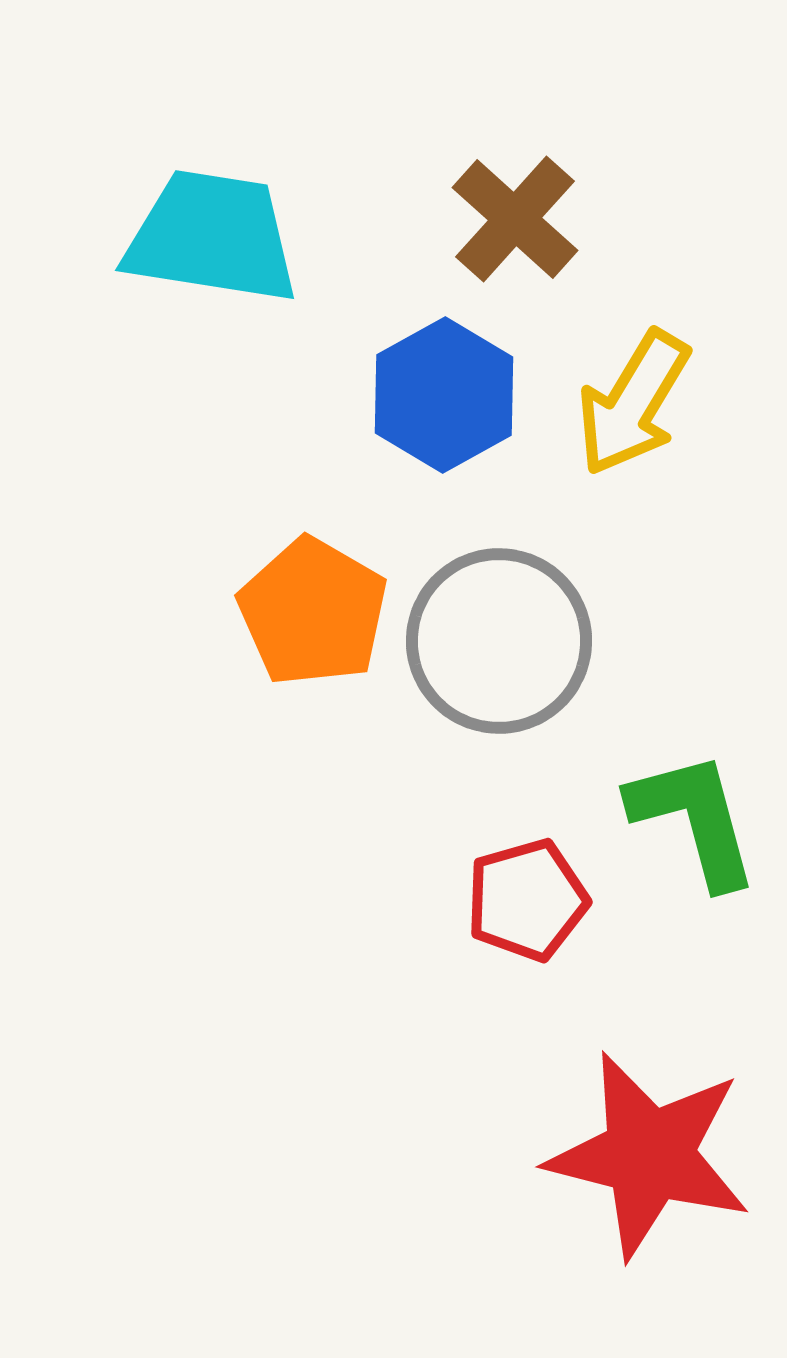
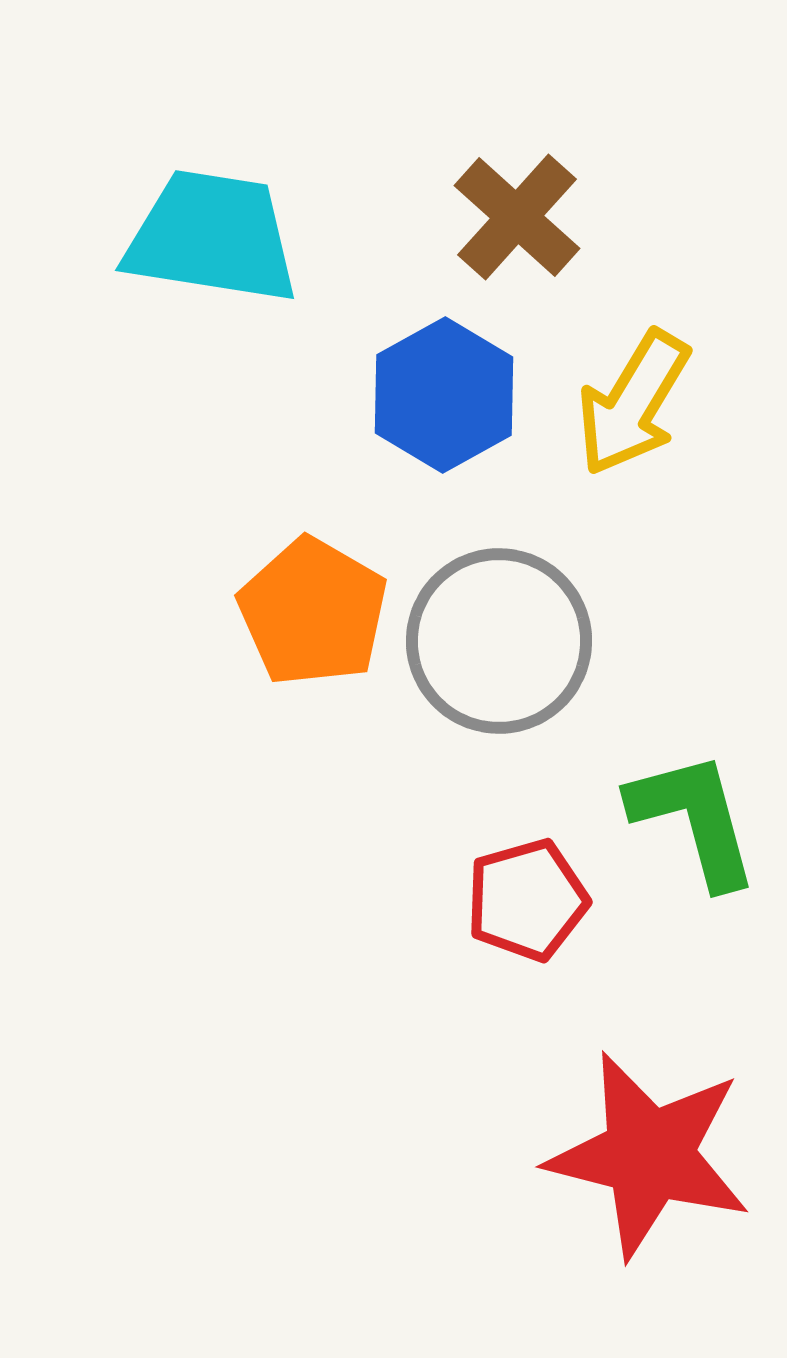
brown cross: moved 2 px right, 2 px up
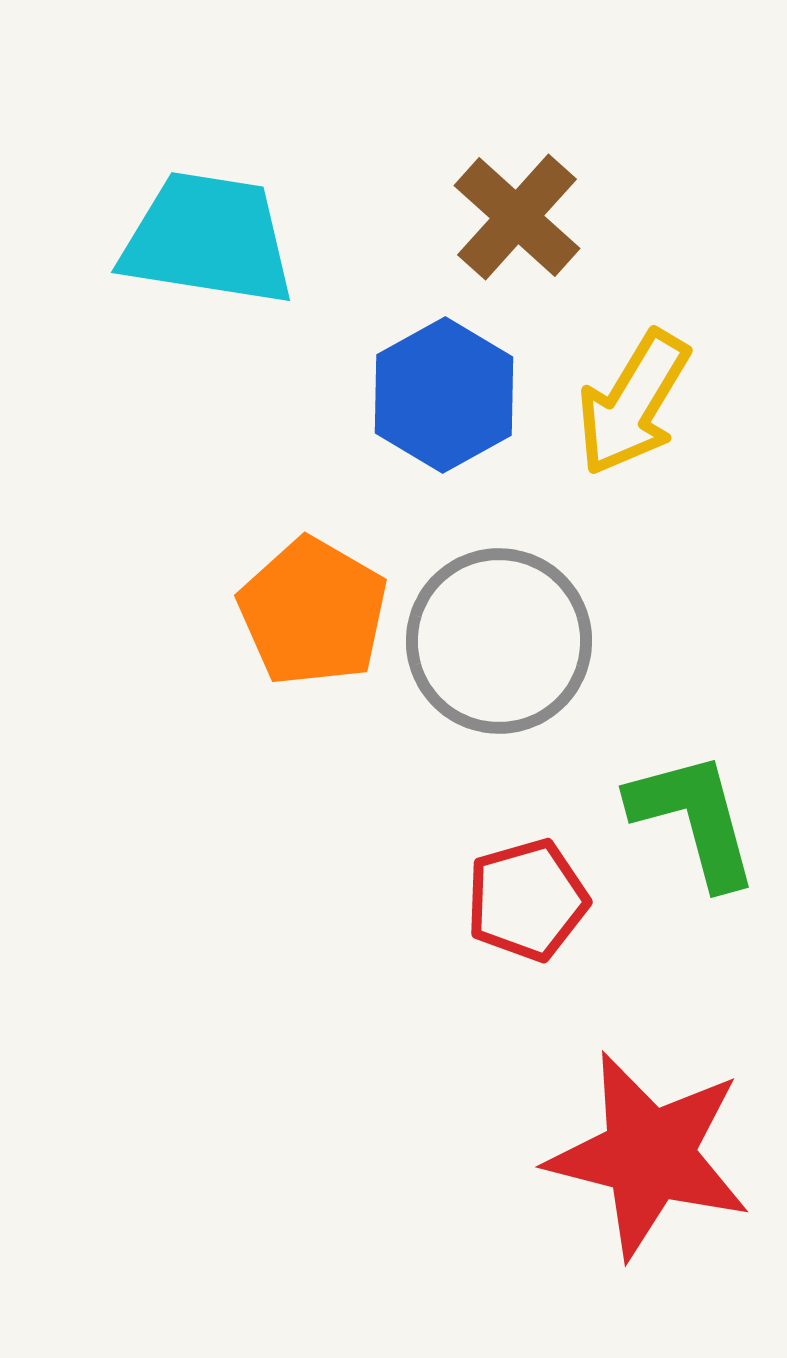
cyan trapezoid: moved 4 px left, 2 px down
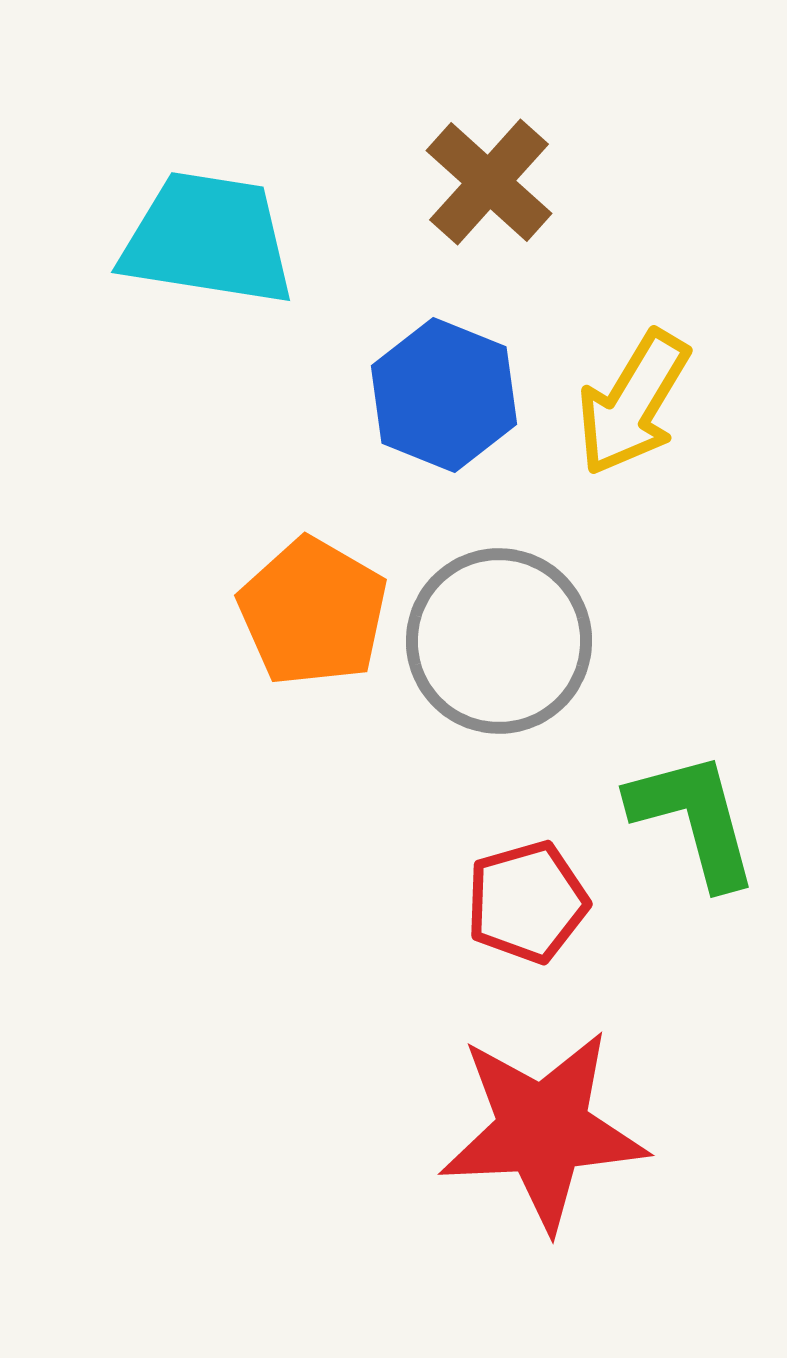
brown cross: moved 28 px left, 35 px up
blue hexagon: rotated 9 degrees counterclockwise
red pentagon: moved 2 px down
red star: moved 106 px left, 25 px up; rotated 17 degrees counterclockwise
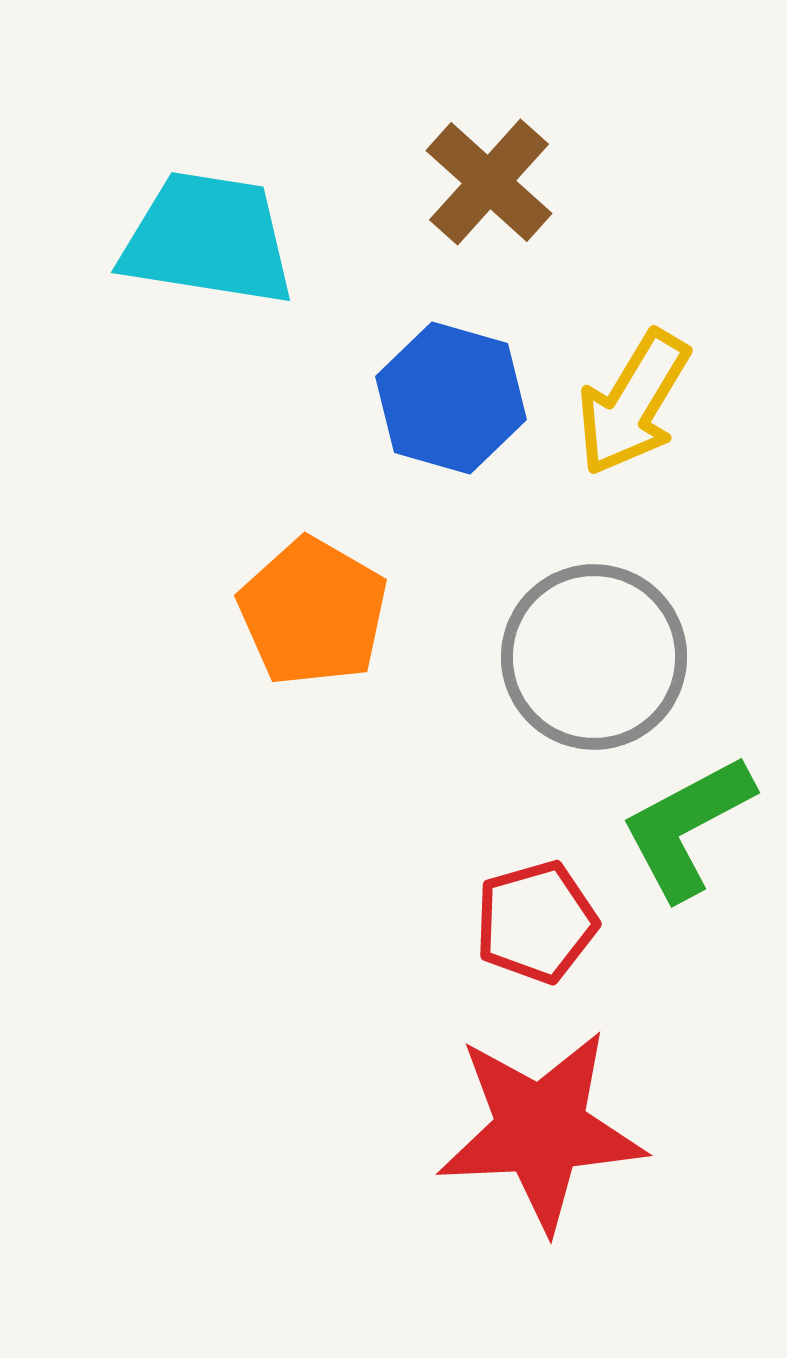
blue hexagon: moved 7 px right, 3 px down; rotated 6 degrees counterclockwise
gray circle: moved 95 px right, 16 px down
green L-shape: moved 7 px left, 8 px down; rotated 103 degrees counterclockwise
red pentagon: moved 9 px right, 20 px down
red star: moved 2 px left
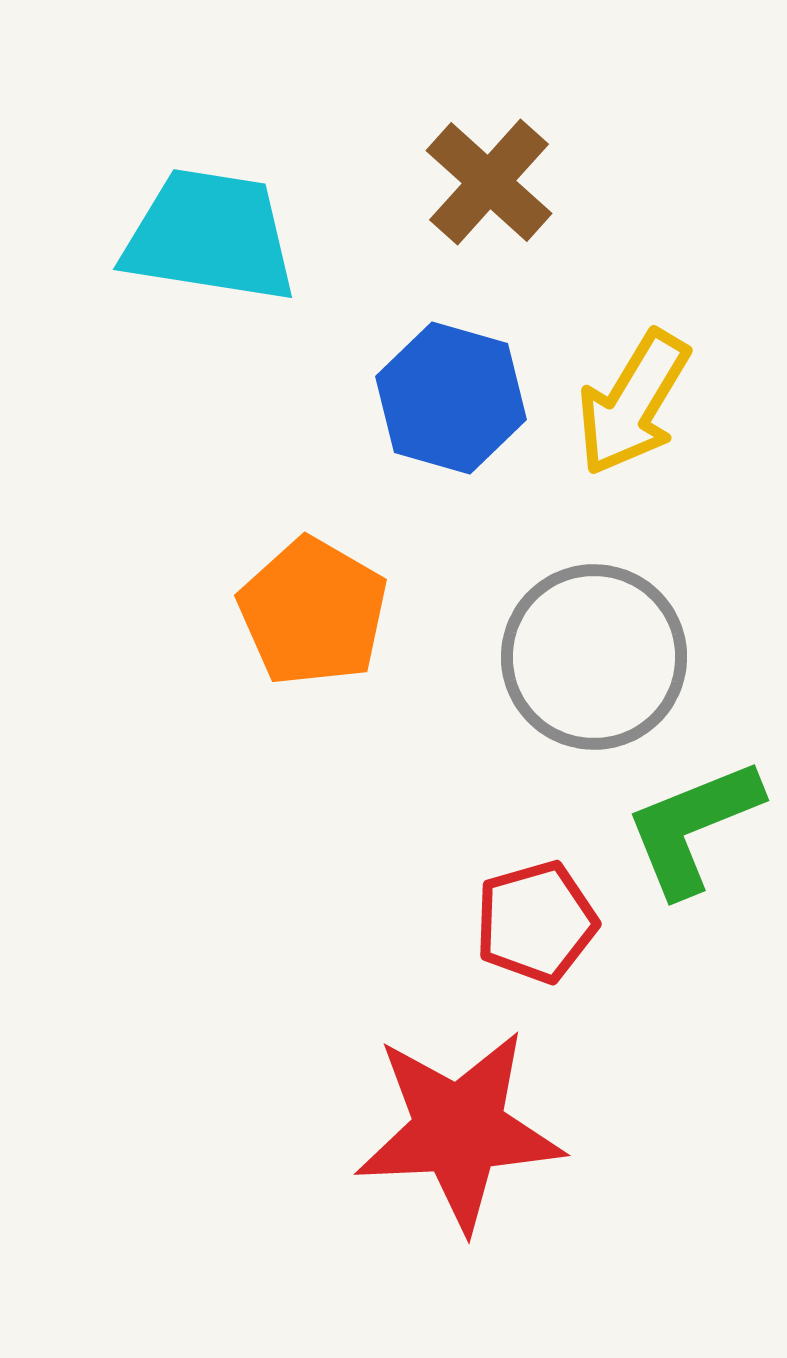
cyan trapezoid: moved 2 px right, 3 px up
green L-shape: moved 6 px right; rotated 6 degrees clockwise
red star: moved 82 px left
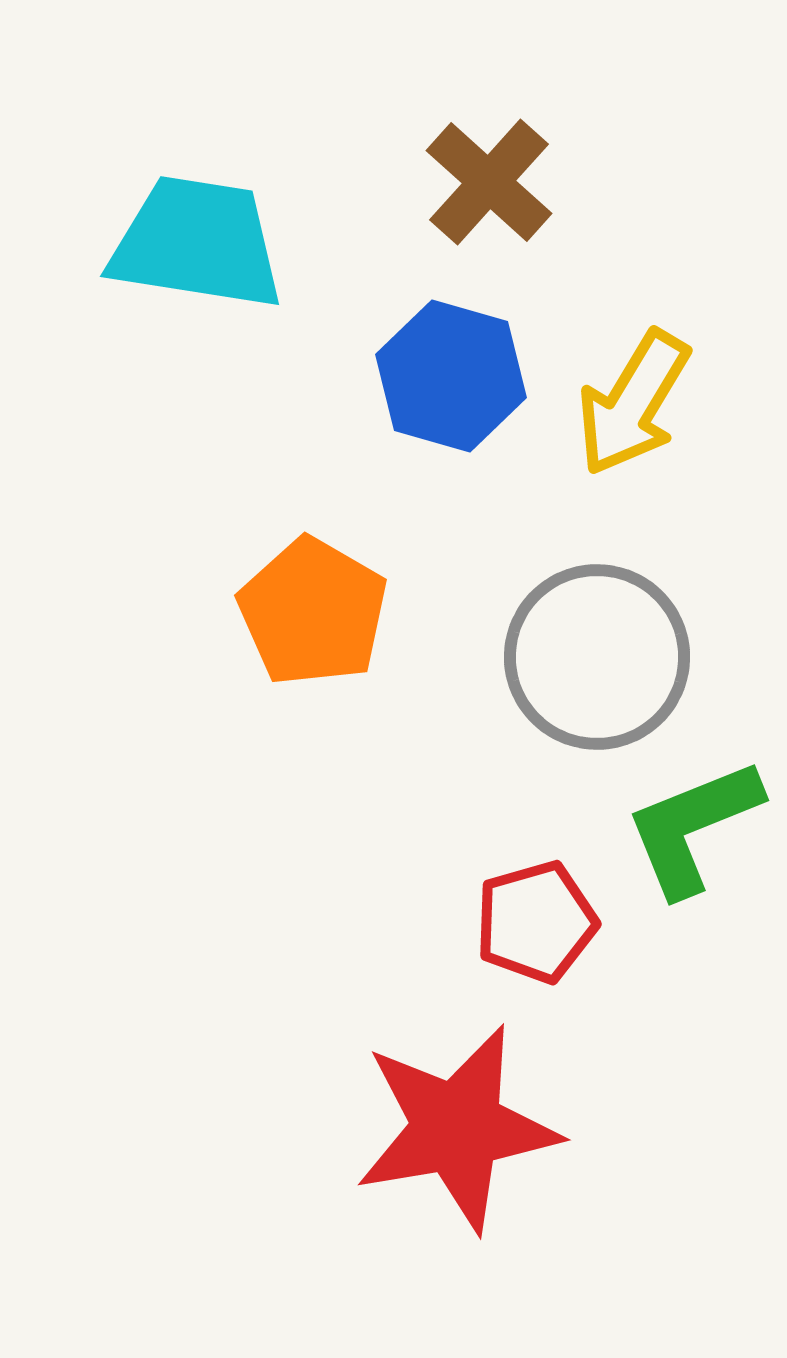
cyan trapezoid: moved 13 px left, 7 px down
blue hexagon: moved 22 px up
gray circle: moved 3 px right
red star: moved 2 px left, 2 px up; rotated 7 degrees counterclockwise
